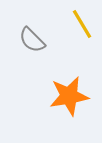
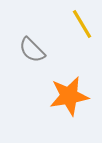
gray semicircle: moved 10 px down
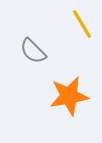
gray semicircle: moved 1 px right, 1 px down
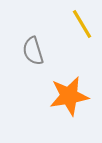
gray semicircle: rotated 28 degrees clockwise
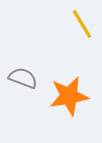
gray semicircle: moved 10 px left, 27 px down; rotated 128 degrees clockwise
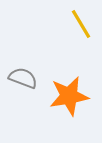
yellow line: moved 1 px left
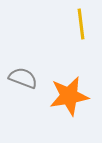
yellow line: rotated 24 degrees clockwise
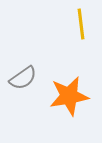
gray semicircle: rotated 124 degrees clockwise
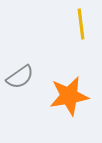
gray semicircle: moved 3 px left, 1 px up
